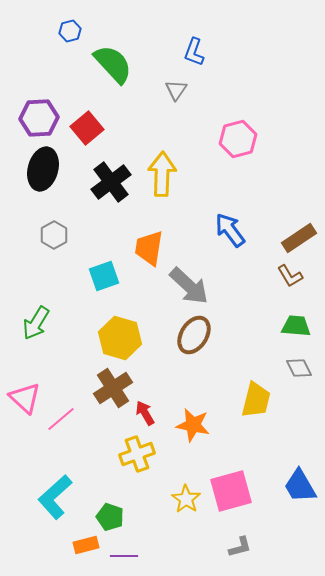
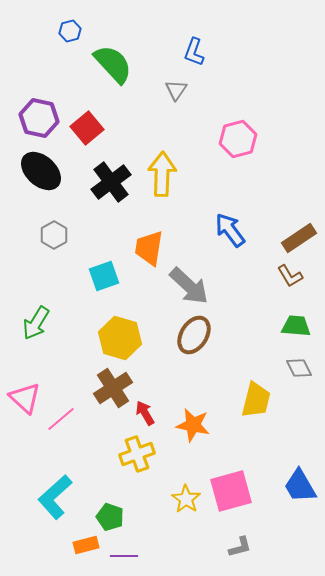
purple hexagon: rotated 15 degrees clockwise
black ellipse: moved 2 px left, 2 px down; rotated 63 degrees counterclockwise
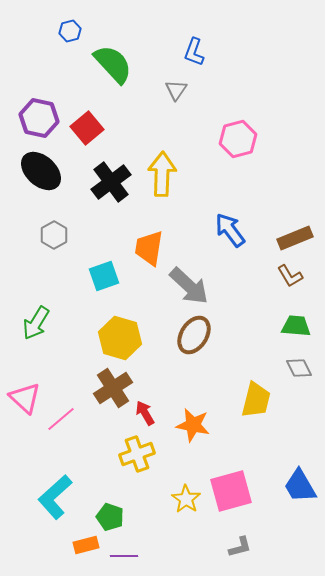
brown rectangle: moved 4 px left; rotated 12 degrees clockwise
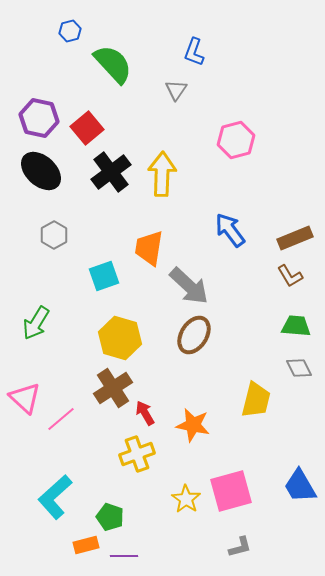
pink hexagon: moved 2 px left, 1 px down
black cross: moved 10 px up
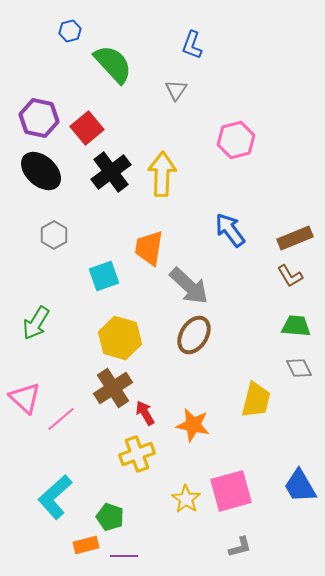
blue L-shape: moved 2 px left, 7 px up
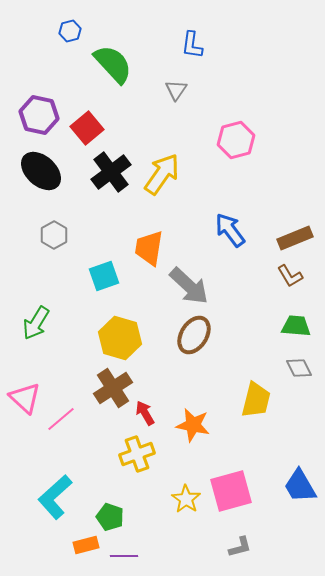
blue L-shape: rotated 12 degrees counterclockwise
purple hexagon: moved 3 px up
yellow arrow: rotated 33 degrees clockwise
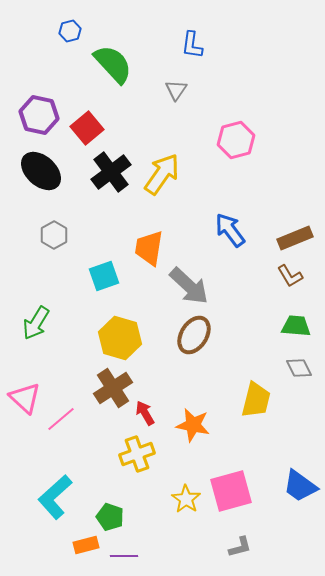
blue trapezoid: rotated 24 degrees counterclockwise
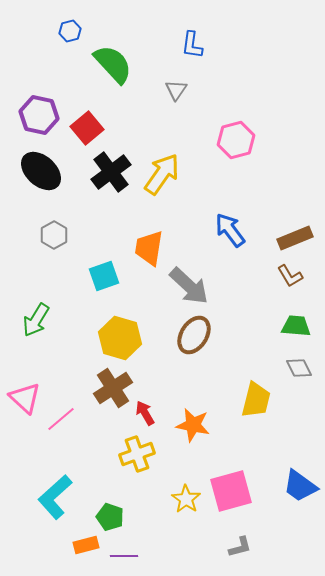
green arrow: moved 3 px up
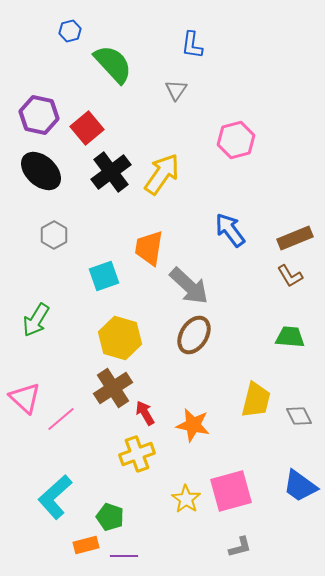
green trapezoid: moved 6 px left, 11 px down
gray diamond: moved 48 px down
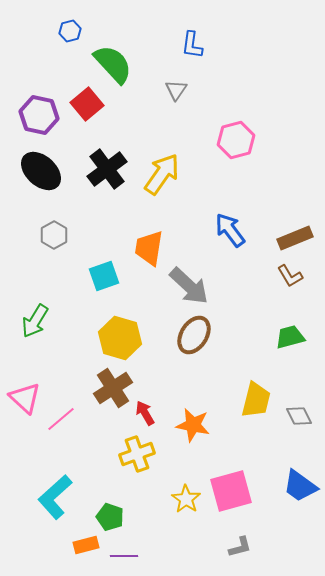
red square: moved 24 px up
black cross: moved 4 px left, 3 px up
green arrow: moved 1 px left, 1 px down
green trapezoid: rotated 20 degrees counterclockwise
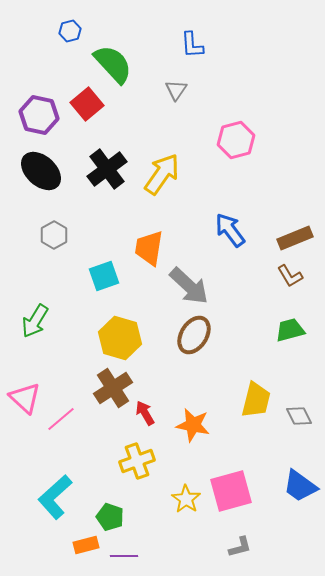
blue L-shape: rotated 12 degrees counterclockwise
green trapezoid: moved 7 px up
yellow cross: moved 7 px down
